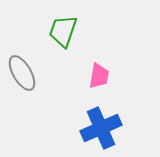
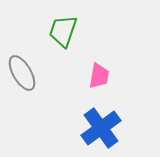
blue cross: rotated 12 degrees counterclockwise
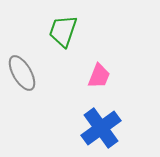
pink trapezoid: rotated 12 degrees clockwise
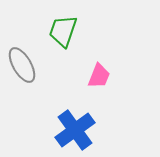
gray ellipse: moved 8 px up
blue cross: moved 26 px left, 2 px down
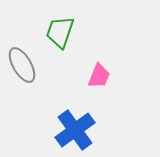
green trapezoid: moved 3 px left, 1 px down
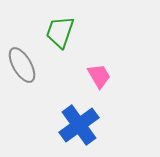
pink trapezoid: rotated 52 degrees counterclockwise
blue cross: moved 4 px right, 5 px up
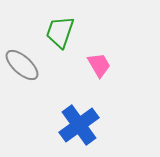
gray ellipse: rotated 18 degrees counterclockwise
pink trapezoid: moved 11 px up
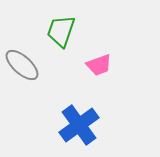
green trapezoid: moved 1 px right, 1 px up
pink trapezoid: rotated 100 degrees clockwise
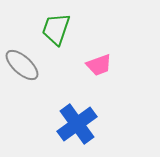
green trapezoid: moved 5 px left, 2 px up
blue cross: moved 2 px left, 1 px up
